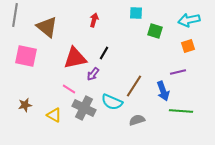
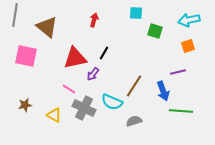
gray semicircle: moved 3 px left, 1 px down
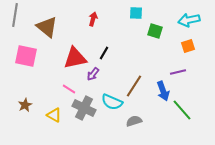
red arrow: moved 1 px left, 1 px up
brown star: rotated 16 degrees counterclockwise
green line: moved 1 px right, 1 px up; rotated 45 degrees clockwise
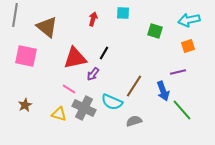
cyan square: moved 13 px left
yellow triangle: moved 5 px right, 1 px up; rotated 14 degrees counterclockwise
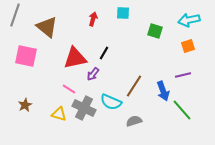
gray line: rotated 10 degrees clockwise
purple line: moved 5 px right, 3 px down
cyan semicircle: moved 1 px left
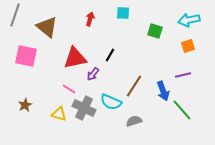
red arrow: moved 3 px left
black line: moved 6 px right, 2 px down
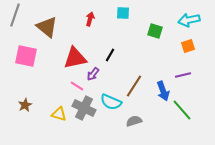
pink line: moved 8 px right, 3 px up
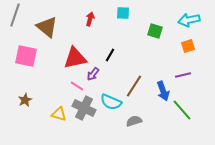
brown star: moved 5 px up
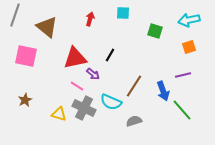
orange square: moved 1 px right, 1 px down
purple arrow: rotated 88 degrees counterclockwise
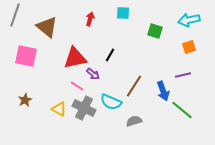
green line: rotated 10 degrees counterclockwise
yellow triangle: moved 5 px up; rotated 14 degrees clockwise
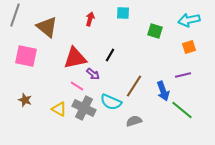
brown star: rotated 24 degrees counterclockwise
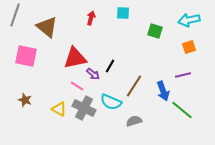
red arrow: moved 1 px right, 1 px up
black line: moved 11 px down
